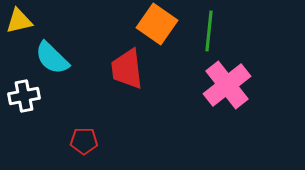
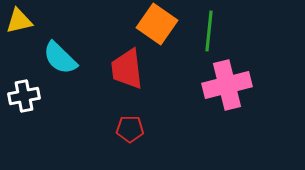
cyan semicircle: moved 8 px right
pink cross: rotated 24 degrees clockwise
red pentagon: moved 46 px right, 12 px up
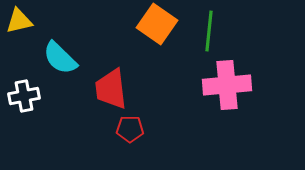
red trapezoid: moved 16 px left, 20 px down
pink cross: rotated 9 degrees clockwise
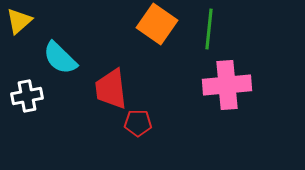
yellow triangle: rotated 28 degrees counterclockwise
green line: moved 2 px up
white cross: moved 3 px right
red pentagon: moved 8 px right, 6 px up
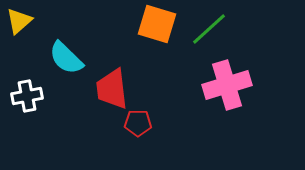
orange square: rotated 18 degrees counterclockwise
green line: rotated 42 degrees clockwise
cyan semicircle: moved 6 px right
pink cross: rotated 12 degrees counterclockwise
red trapezoid: moved 1 px right
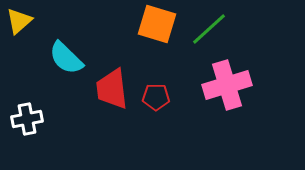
white cross: moved 23 px down
red pentagon: moved 18 px right, 26 px up
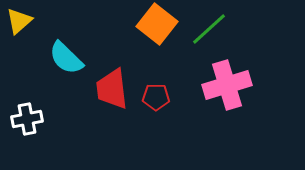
orange square: rotated 21 degrees clockwise
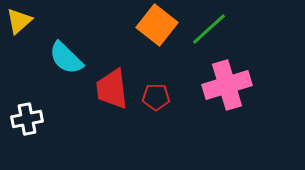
orange square: moved 1 px down
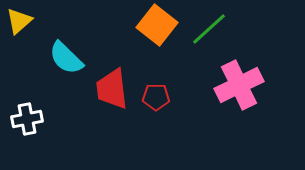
pink cross: moved 12 px right; rotated 9 degrees counterclockwise
